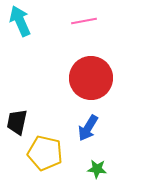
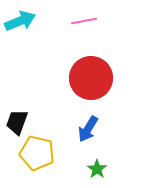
cyan arrow: rotated 92 degrees clockwise
black trapezoid: rotated 8 degrees clockwise
blue arrow: moved 1 px down
yellow pentagon: moved 8 px left
green star: rotated 30 degrees clockwise
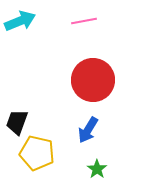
red circle: moved 2 px right, 2 px down
blue arrow: moved 1 px down
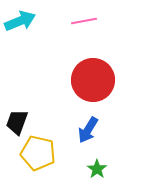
yellow pentagon: moved 1 px right
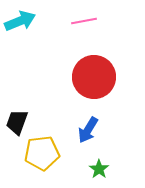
red circle: moved 1 px right, 3 px up
yellow pentagon: moved 4 px right; rotated 20 degrees counterclockwise
green star: moved 2 px right
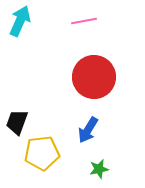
cyan arrow: rotated 44 degrees counterclockwise
green star: rotated 24 degrees clockwise
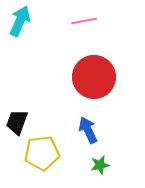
blue arrow: rotated 124 degrees clockwise
green star: moved 1 px right, 4 px up
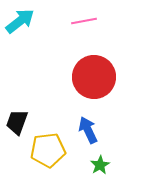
cyan arrow: rotated 28 degrees clockwise
yellow pentagon: moved 6 px right, 3 px up
green star: rotated 18 degrees counterclockwise
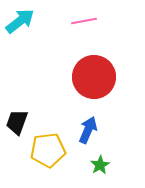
blue arrow: rotated 48 degrees clockwise
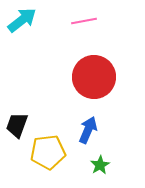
cyan arrow: moved 2 px right, 1 px up
black trapezoid: moved 3 px down
yellow pentagon: moved 2 px down
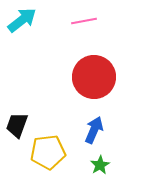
blue arrow: moved 6 px right
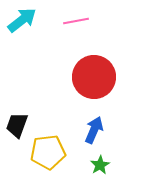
pink line: moved 8 px left
